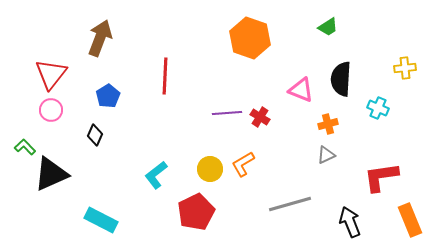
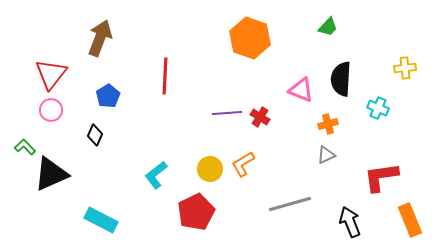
green trapezoid: rotated 15 degrees counterclockwise
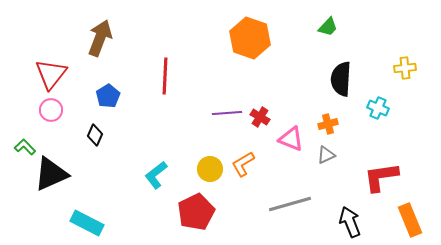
pink triangle: moved 10 px left, 49 px down
cyan rectangle: moved 14 px left, 3 px down
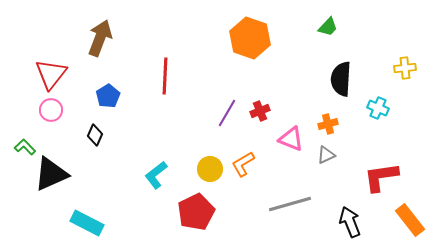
purple line: rotated 56 degrees counterclockwise
red cross: moved 6 px up; rotated 36 degrees clockwise
orange rectangle: rotated 16 degrees counterclockwise
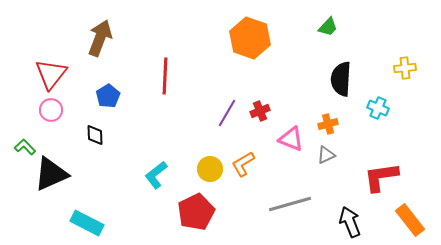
black diamond: rotated 25 degrees counterclockwise
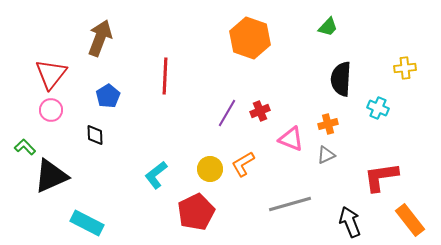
black triangle: moved 2 px down
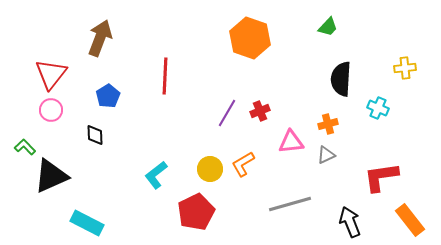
pink triangle: moved 3 px down; rotated 28 degrees counterclockwise
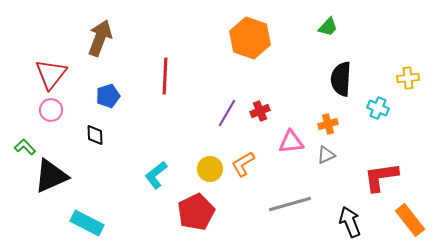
yellow cross: moved 3 px right, 10 px down
blue pentagon: rotated 15 degrees clockwise
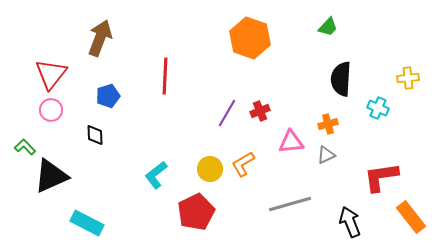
orange rectangle: moved 1 px right, 3 px up
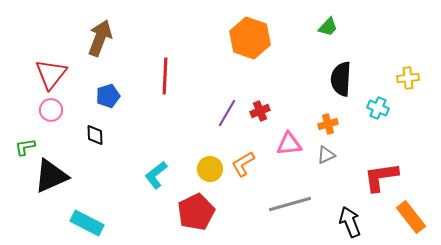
pink triangle: moved 2 px left, 2 px down
green L-shape: rotated 55 degrees counterclockwise
